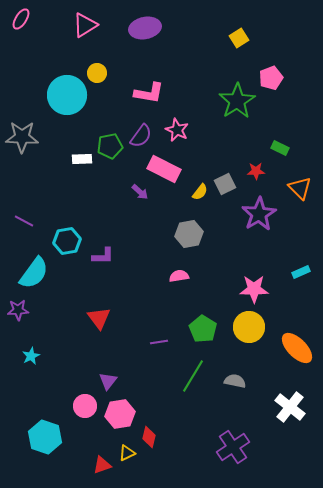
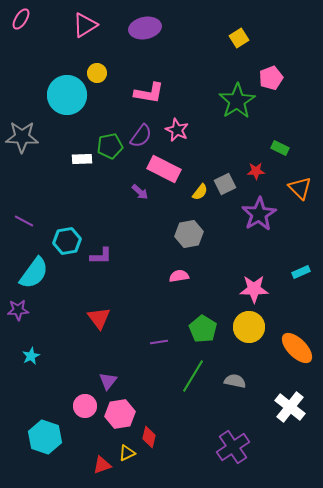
purple L-shape at (103, 256): moved 2 px left
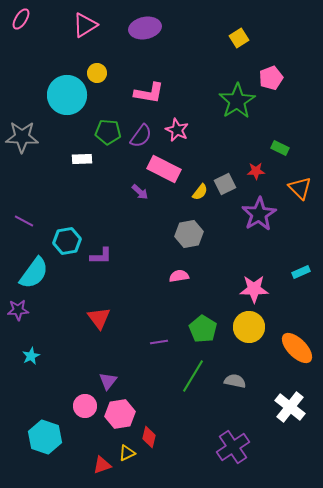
green pentagon at (110, 146): moved 2 px left, 14 px up; rotated 15 degrees clockwise
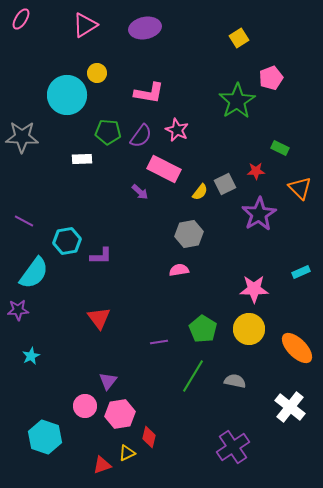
pink semicircle at (179, 276): moved 6 px up
yellow circle at (249, 327): moved 2 px down
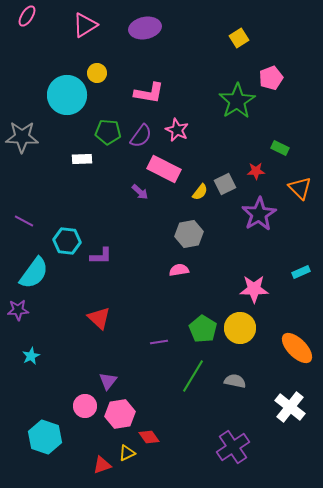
pink ellipse at (21, 19): moved 6 px right, 3 px up
cyan hexagon at (67, 241): rotated 16 degrees clockwise
red triangle at (99, 318): rotated 10 degrees counterclockwise
yellow circle at (249, 329): moved 9 px left, 1 px up
red diamond at (149, 437): rotated 50 degrees counterclockwise
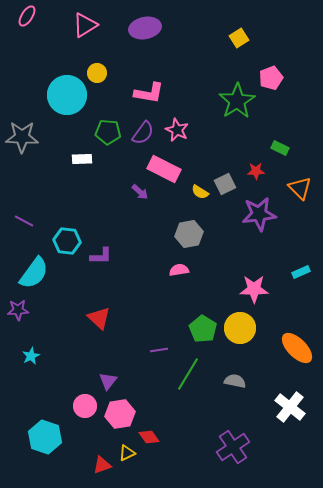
purple semicircle at (141, 136): moved 2 px right, 3 px up
yellow semicircle at (200, 192): rotated 84 degrees clockwise
purple star at (259, 214): rotated 24 degrees clockwise
purple line at (159, 342): moved 8 px down
green line at (193, 376): moved 5 px left, 2 px up
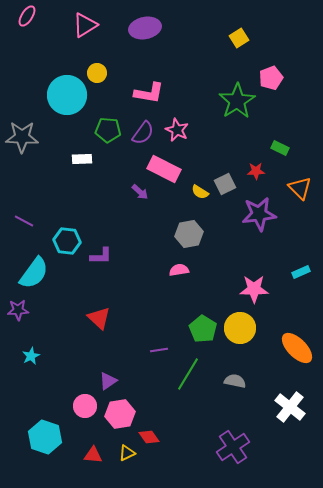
green pentagon at (108, 132): moved 2 px up
purple triangle at (108, 381): rotated 18 degrees clockwise
red triangle at (102, 465): moved 9 px left, 10 px up; rotated 24 degrees clockwise
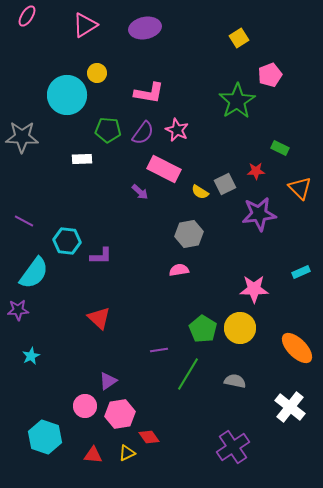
pink pentagon at (271, 78): moved 1 px left, 3 px up
